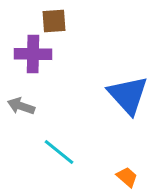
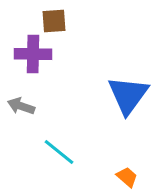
blue triangle: rotated 18 degrees clockwise
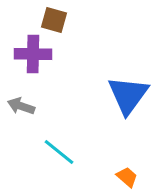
brown square: moved 1 px up; rotated 20 degrees clockwise
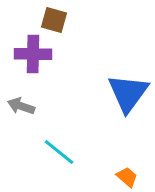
blue triangle: moved 2 px up
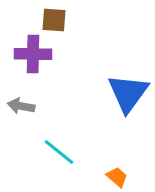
brown square: rotated 12 degrees counterclockwise
gray arrow: rotated 8 degrees counterclockwise
orange trapezoid: moved 10 px left
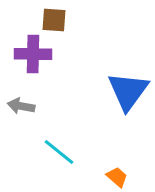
blue triangle: moved 2 px up
